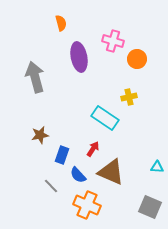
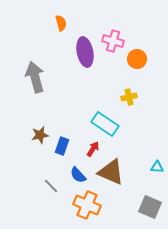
purple ellipse: moved 6 px right, 5 px up
cyan rectangle: moved 6 px down
blue rectangle: moved 9 px up
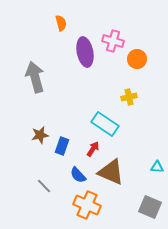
gray line: moved 7 px left
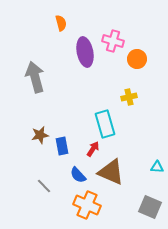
cyan rectangle: rotated 40 degrees clockwise
blue rectangle: rotated 30 degrees counterclockwise
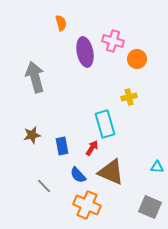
brown star: moved 8 px left
red arrow: moved 1 px left, 1 px up
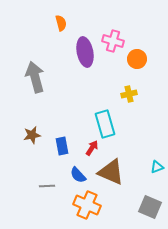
yellow cross: moved 3 px up
cyan triangle: rotated 24 degrees counterclockwise
gray line: moved 3 px right; rotated 49 degrees counterclockwise
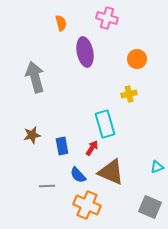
pink cross: moved 6 px left, 23 px up
